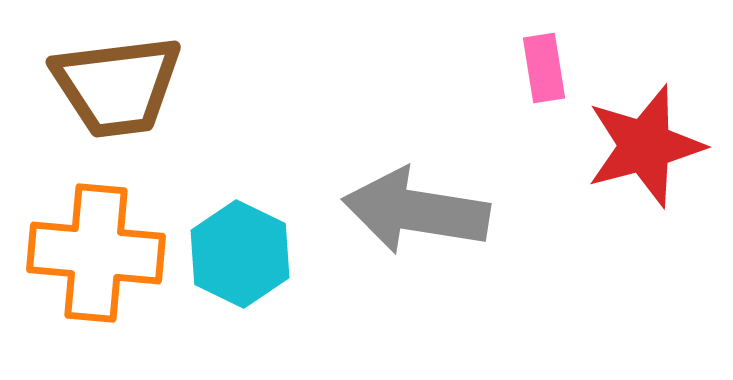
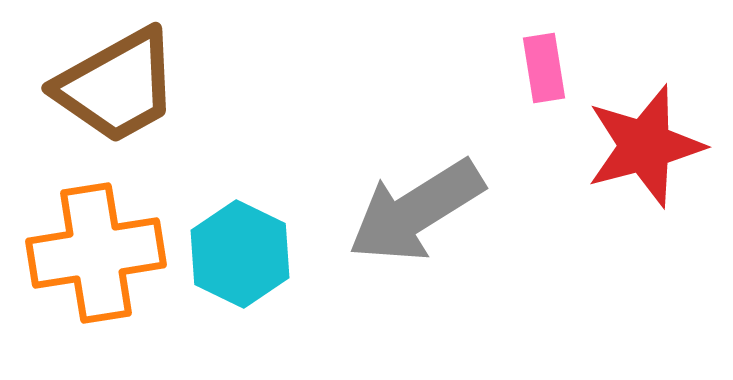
brown trapezoid: rotated 22 degrees counterclockwise
gray arrow: rotated 41 degrees counterclockwise
orange cross: rotated 14 degrees counterclockwise
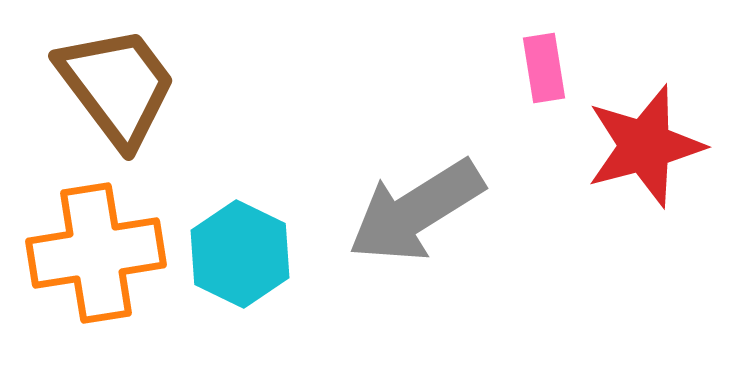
brown trapezoid: rotated 98 degrees counterclockwise
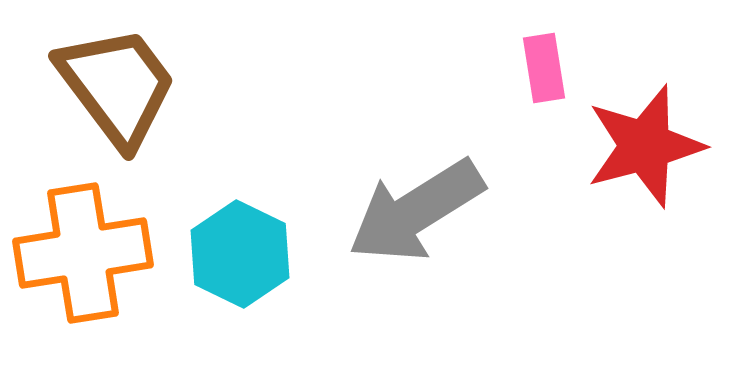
orange cross: moved 13 px left
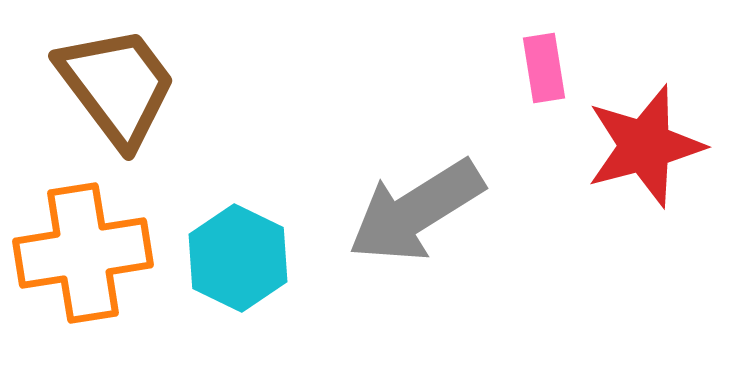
cyan hexagon: moved 2 px left, 4 px down
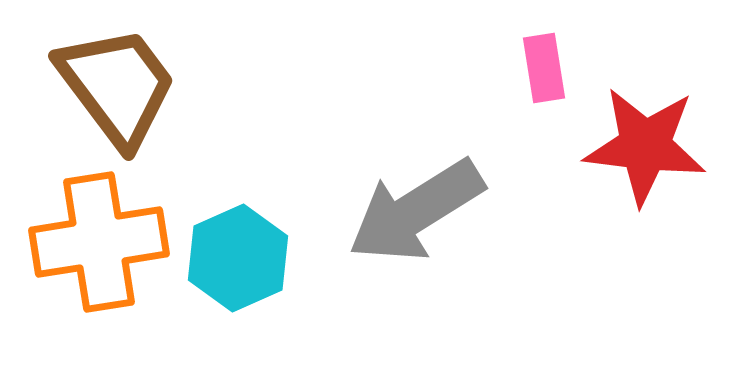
red star: rotated 22 degrees clockwise
orange cross: moved 16 px right, 11 px up
cyan hexagon: rotated 10 degrees clockwise
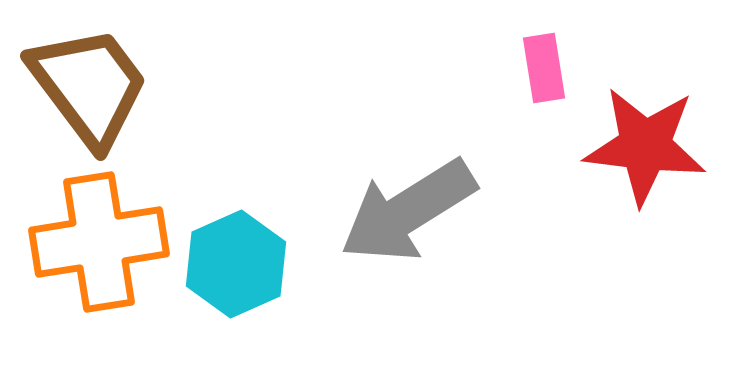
brown trapezoid: moved 28 px left
gray arrow: moved 8 px left
cyan hexagon: moved 2 px left, 6 px down
